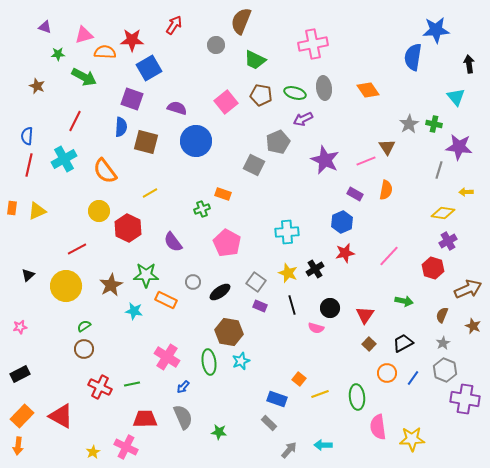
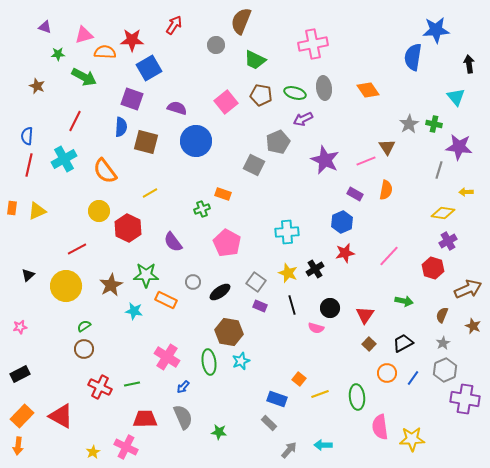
gray hexagon at (445, 370): rotated 15 degrees clockwise
pink semicircle at (378, 427): moved 2 px right
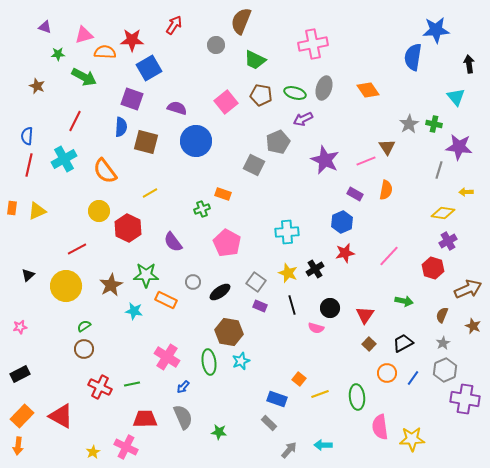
gray ellipse at (324, 88): rotated 25 degrees clockwise
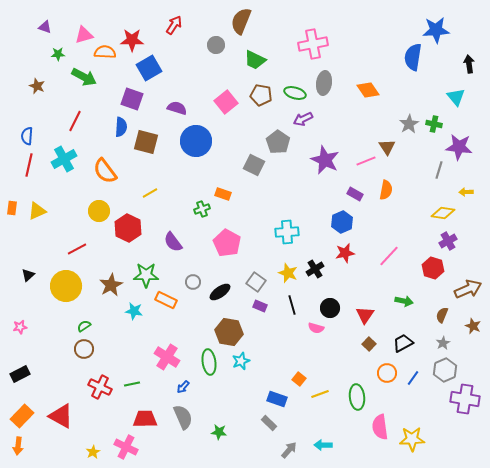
gray ellipse at (324, 88): moved 5 px up; rotated 10 degrees counterclockwise
gray pentagon at (278, 142): rotated 15 degrees counterclockwise
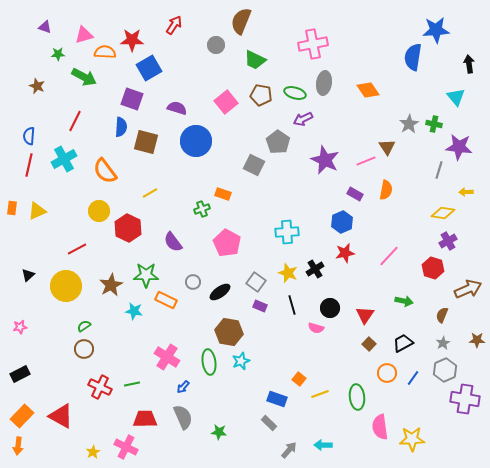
blue semicircle at (27, 136): moved 2 px right
brown star at (473, 326): moved 4 px right, 14 px down; rotated 21 degrees counterclockwise
